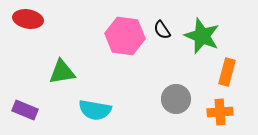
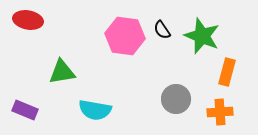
red ellipse: moved 1 px down
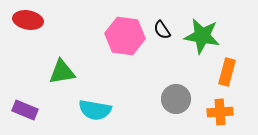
green star: rotated 12 degrees counterclockwise
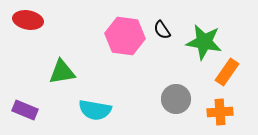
green star: moved 2 px right, 6 px down
orange rectangle: rotated 20 degrees clockwise
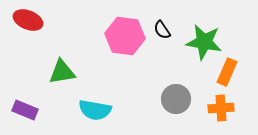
red ellipse: rotated 12 degrees clockwise
orange rectangle: rotated 12 degrees counterclockwise
orange cross: moved 1 px right, 4 px up
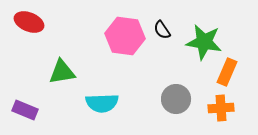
red ellipse: moved 1 px right, 2 px down
cyan semicircle: moved 7 px right, 7 px up; rotated 12 degrees counterclockwise
